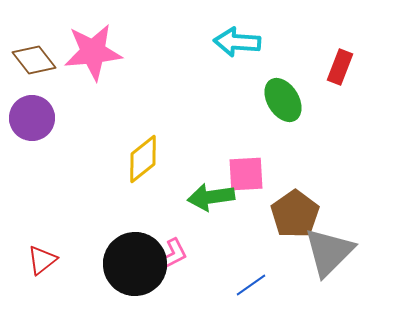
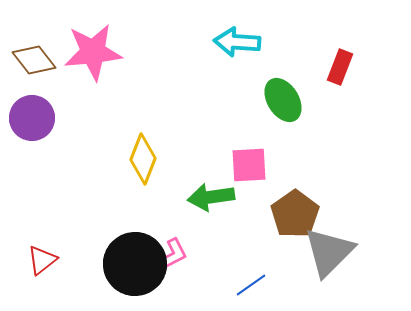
yellow diamond: rotated 30 degrees counterclockwise
pink square: moved 3 px right, 9 px up
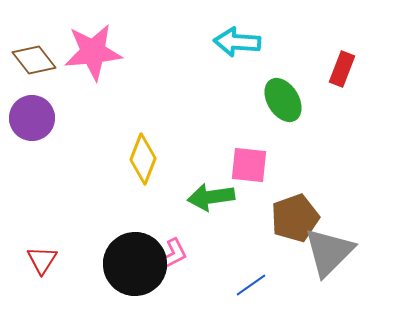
red rectangle: moved 2 px right, 2 px down
pink square: rotated 9 degrees clockwise
brown pentagon: moved 4 px down; rotated 15 degrees clockwise
red triangle: rotated 20 degrees counterclockwise
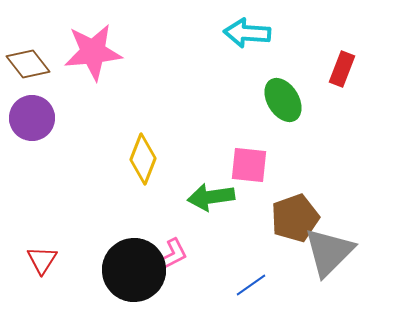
cyan arrow: moved 10 px right, 9 px up
brown diamond: moved 6 px left, 4 px down
black circle: moved 1 px left, 6 px down
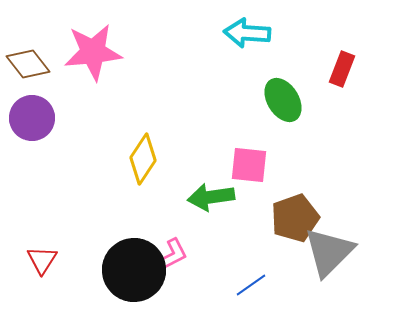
yellow diamond: rotated 12 degrees clockwise
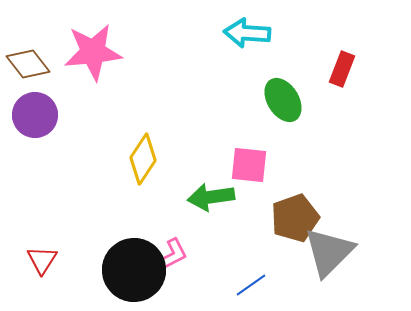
purple circle: moved 3 px right, 3 px up
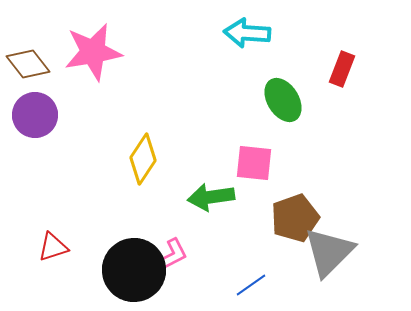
pink star: rotated 4 degrees counterclockwise
pink square: moved 5 px right, 2 px up
red triangle: moved 11 px right, 13 px up; rotated 40 degrees clockwise
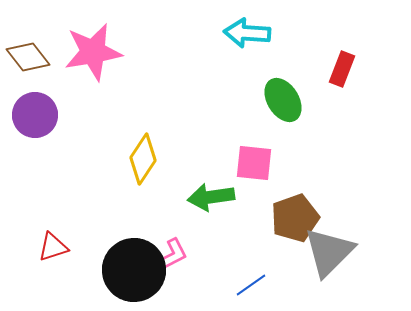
brown diamond: moved 7 px up
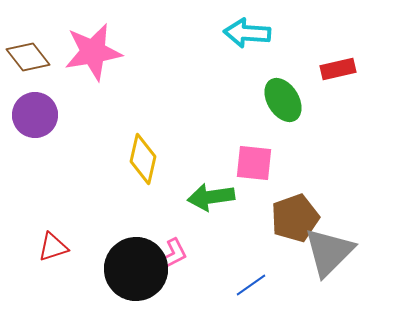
red rectangle: moved 4 px left; rotated 56 degrees clockwise
yellow diamond: rotated 21 degrees counterclockwise
black circle: moved 2 px right, 1 px up
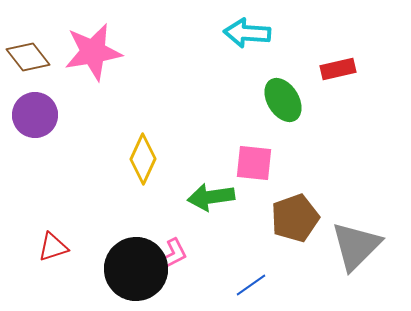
yellow diamond: rotated 12 degrees clockwise
gray triangle: moved 27 px right, 6 px up
